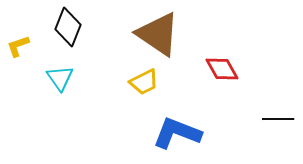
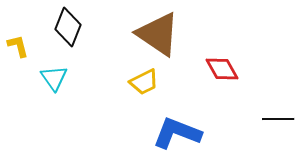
yellow L-shape: rotated 95 degrees clockwise
cyan triangle: moved 6 px left
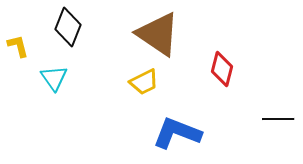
red diamond: rotated 44 degrees clockwise
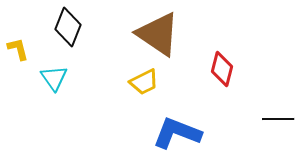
yellow L-shape: moved 3 px down
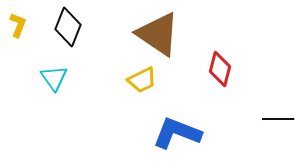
yellow L-shape: moved 24 px up; rotated 35 degrees clockwise
red diamond: moved 2 px left
yellow trapezoid: moved 2 px left, 2 px up
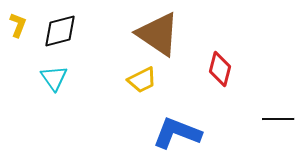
black diamond: moved 8 px left, 4 px down; rotated 54 degrees clockwise
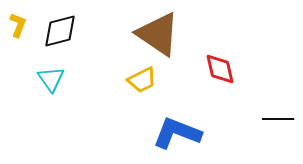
red diamond: rotated 28 degrees counterclockwise
cyan triangle: moved 3 px left, 1 px down
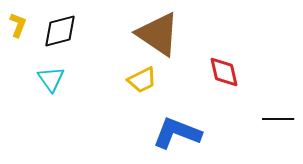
red diamond: moved 4 px right, 3 px down
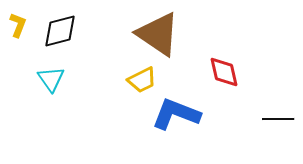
blue L-shape: moved 1 px left, 19 px up
